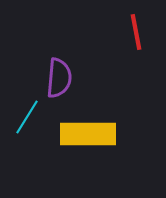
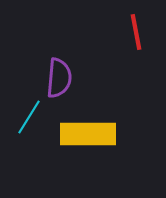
cyan line: moved 2 px right
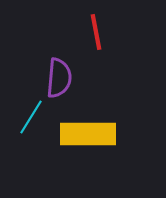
red line: moved 40 px left
cyan line: moved 2 px right
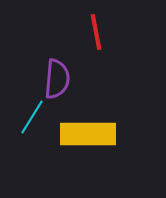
purple semicircle: moved 2 px left, 1 px down
cyan line: moved 1 px right
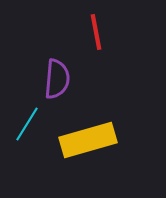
cyan line: moved 5 px left, 7 px down
yellow rectangle: moved 6 px down; rotated 16 degrees counterclockwise
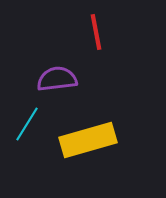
purple semicircle: rotated 102 degrees counterclockwise
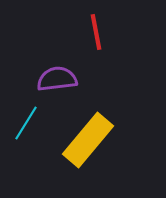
cyan line: moved 1 px left, 1 px up
yellow rectangle: rotated 34 degrees counterclockwise
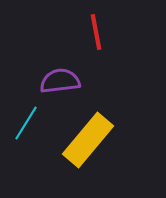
purple semicircle: moved 3 px right, 2 px down
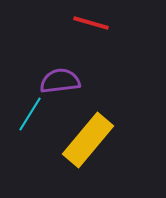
red line: moved 5 px left, 9 px up; rotated 63 degrees counterclockwise
cyan line: moved 4 px right, 9 px up
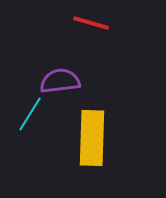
yellow rectangle: moved 4 px right, 2 px up; rotated 38 degrees counterclockwise
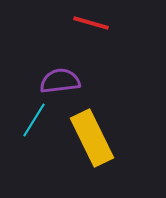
cyan line: moved 4 px right, 6 px down
yellow rectangle: rotated 28 degrees counterclockwise
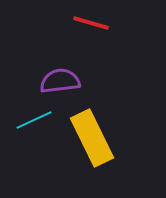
cyan line: rotated 33 degrees clockwise
